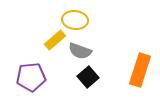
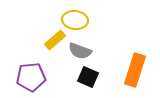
orange rectangle: moved 5 px left
black square: rotated 25 degrees counterclockwise
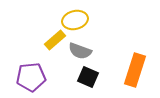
yellow ellipse: rotated 20 degrees counterclockwise
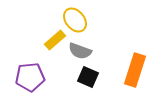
yellow ellipse: rotated 65 degrees clockwise
purple pentagon: moved 1 px left
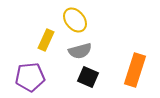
yellow rectangle: moved 9 px left; rotated 25 degrees counterclockwise
gray semicircle: rotated 35 degrees counterclockwise
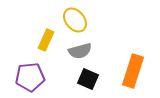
orange rectangle: moved 2 px left, 1 px down
black square: moved 2 px down
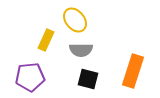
gray semicircle: moved 1 px right, 1 px up; rotated 15 degrees clockwise
black square: rotated 10 degrees counterclockwise
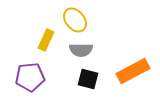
orange rectangle: rotated 44 degrees clockwise
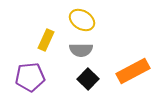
yellow ellipse: moved 7 px right; rotated 20 degrees counterclockwise
black square: rotated 30 degrees clockwise
